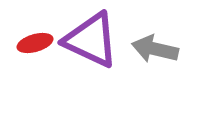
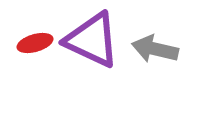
purple triangle: moved 1 px right
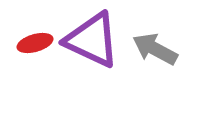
gray arrow: rotated 15 degrees clockwise
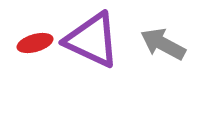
gray arrow: moved 8 px right, 5 px up
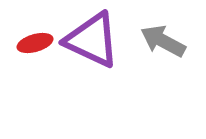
gray arrow: moved 3 px up
